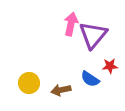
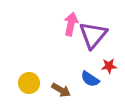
red star: moved 1 px left
brown arrow: rotated 138 degrees counterclockwise
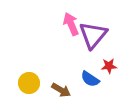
pink arrow: rotated 35 degrees counterclockwise
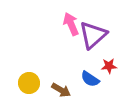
purple triangle: rotated 8 degrees clockwise
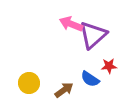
pink arrow: rotated 45 degrees counterclockwise
brown arrow: moved 3 px right; rotated 66 degrees counterclockwise
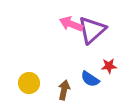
purple triangle: moved 1 px left, 5 px up
brown arrow: rotated 42 degrees counterclockwise
